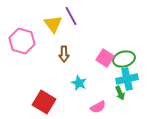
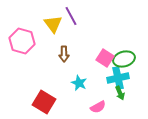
cyan cross: moved 9 px left, 1 px up
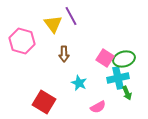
green arrow: moved 7 px right
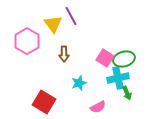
pink hexagon: moved 5 px right; rotated 15 degrees clockwise
cyan star: rotated 28 degrees clockwise
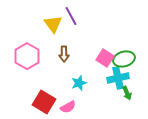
pink hexagon: moved 15 px down
pink semicircle: moved 30 px left
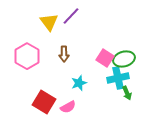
purple line: rotated 72 degrees clockwise
yellow triangle: moved 4 px left, 2 px up
